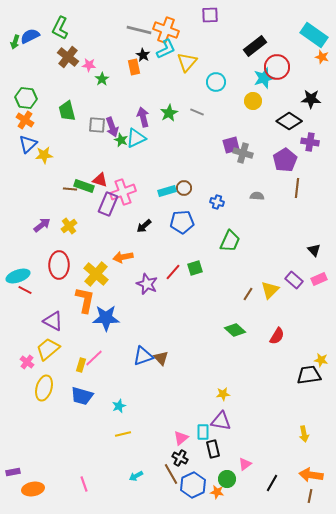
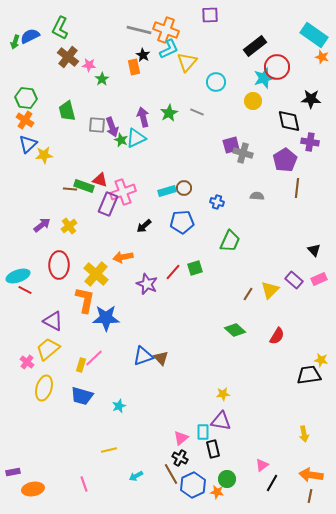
cyan L-shape at (166, 49): moved 3 px right
black diamond at (289, 121): rotated 45 degrees clockwise
yellow line at (123, 434): moved 14 px left, 16 px down
pink triangle at (245, 464): moved 17 px right, 1 px down
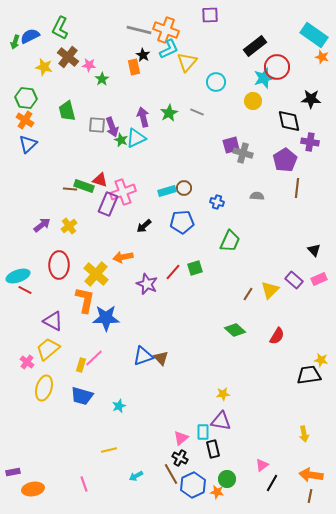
yellow star at (44, 155): moved 88 px up; rotated 18 degrees clockwise
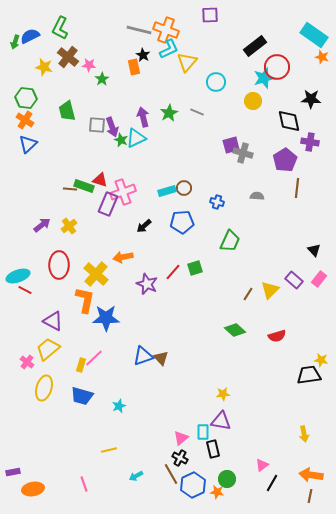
pink rectangle at (319, 279): rotated 28 degrees counterclockwise
red semicircle at (277, 336): rotated 42 degrees clockwise
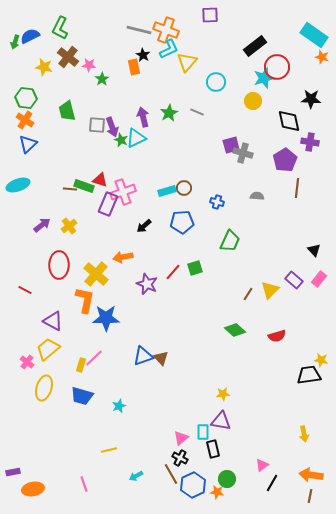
cyan ellipse at (18, 276): moved 91 px up
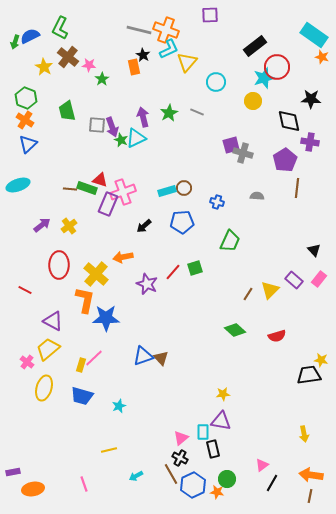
yellow star at (44, 67): rotated 18 degrees clockwise
green hexagon at (26, 98): rotated 15 degrees clockwise
green rectangle at (84, 186): moved 3 px right, 2 px down
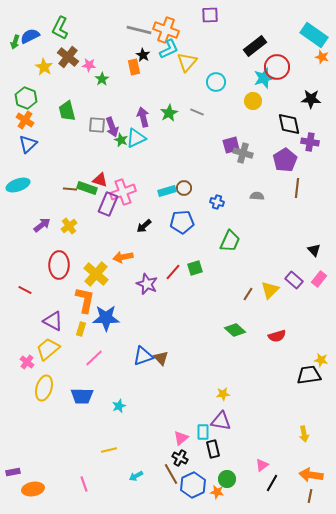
black diamond at (289, 121): moved 3 px down
yellow rectangle at (81, 365): moved 36 px up
blue trapezoid at (82, 396): rotated 15 degrees counterclockwise
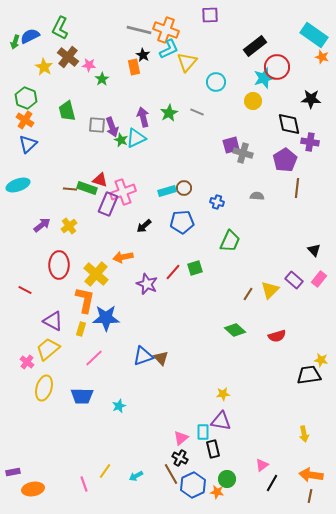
yellow line at (109, 450): moved 4 px left, 21 px down; rotated 42 degrees counterclockwise
